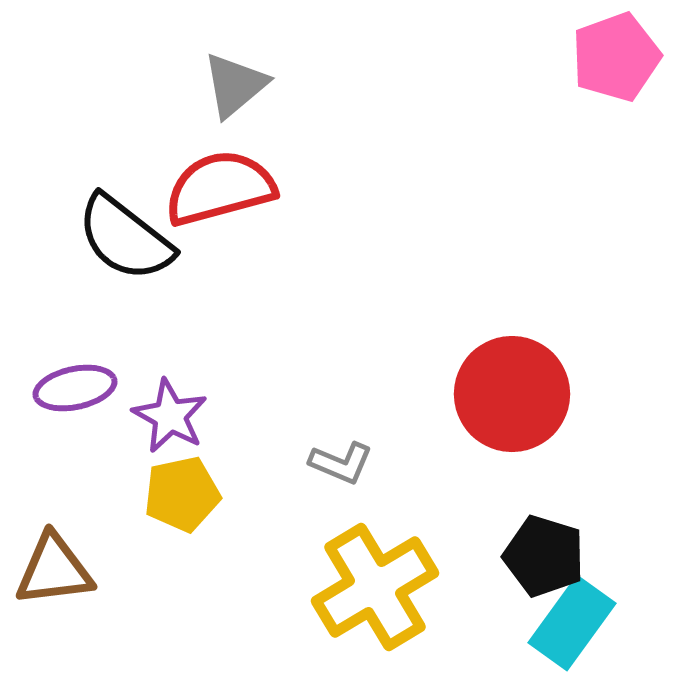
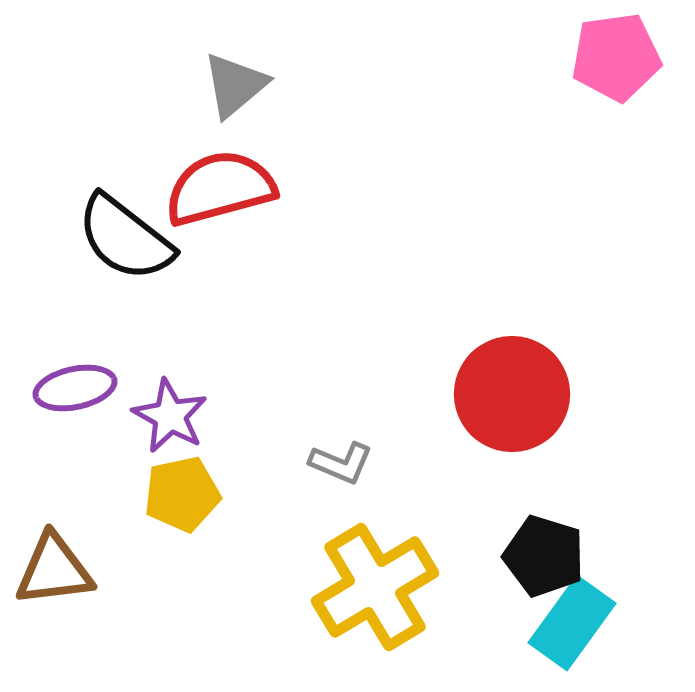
pink pentagon: rotated 12 degrees clockwise
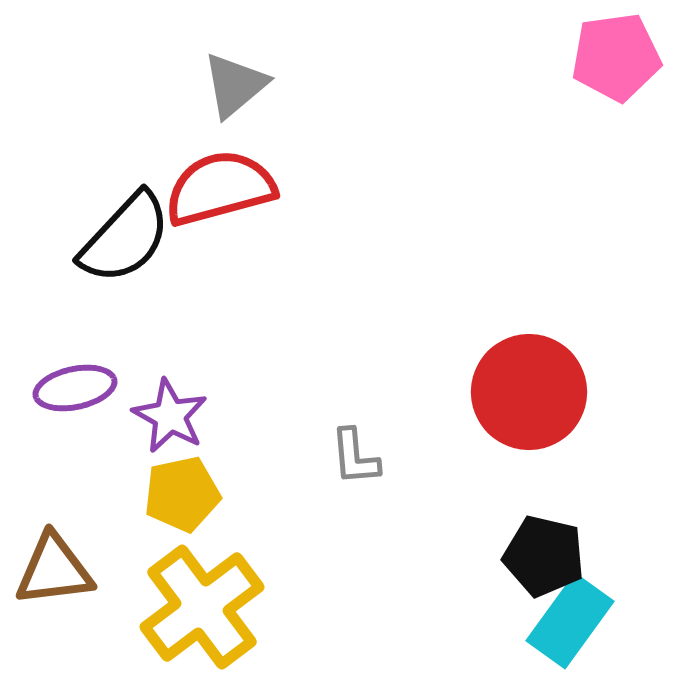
black semicircle: rotated 85 degrees counterclockwise
red circle: moved 17 px right, 2 px up
gray L-shape: moved 14 px right, 6 px up; rotated 62 degrees clockwise
black pentagon: rotated 4 degrees counterclockwise
yellow cross: moved 173 px left, 20 px down; rotated 6 degrees counterclockwise
cyan rectangle: moved 2 px left, 2 px up
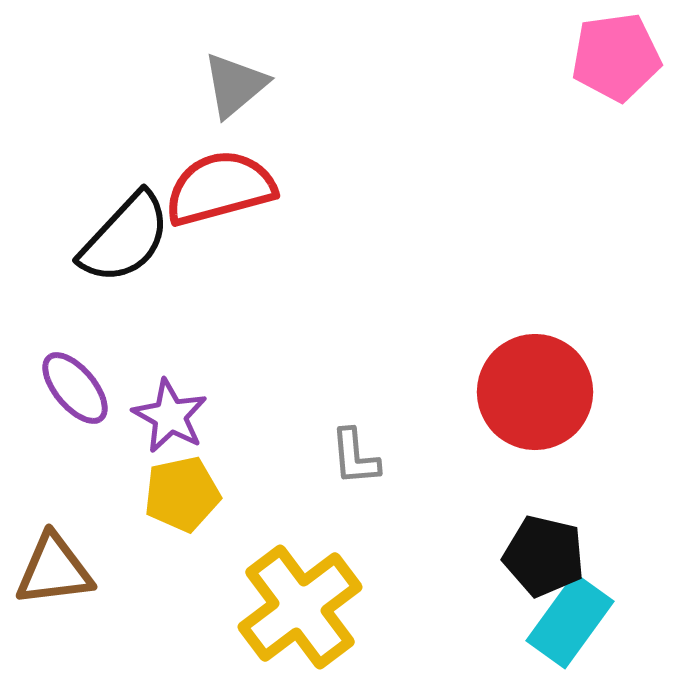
purple ellipse: rotated 62 degrees clockwise
red circle: moved 6 px right
yellow cross: moved 98 px right
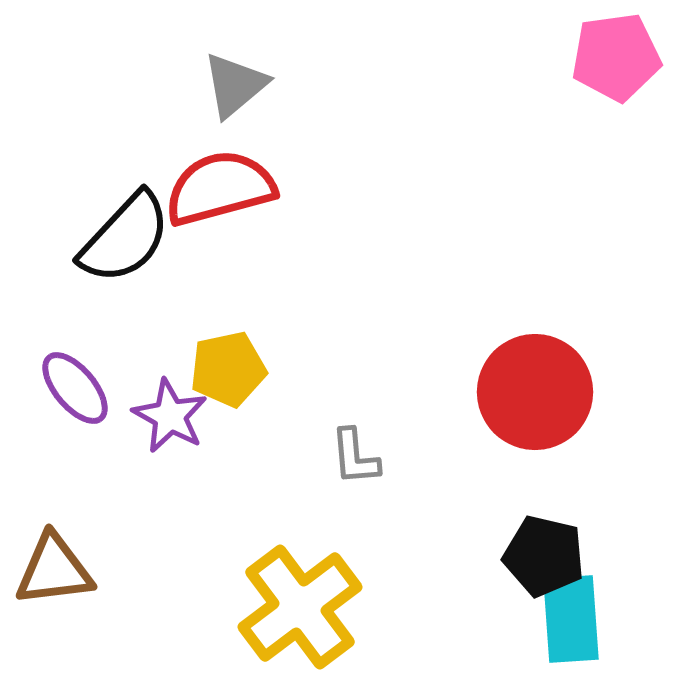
yellow pentagon: moved 46 px right, 125 px up
cyan rectangle: moved 1 px right, 2 px up; rotated 40 degrees counterclockwise
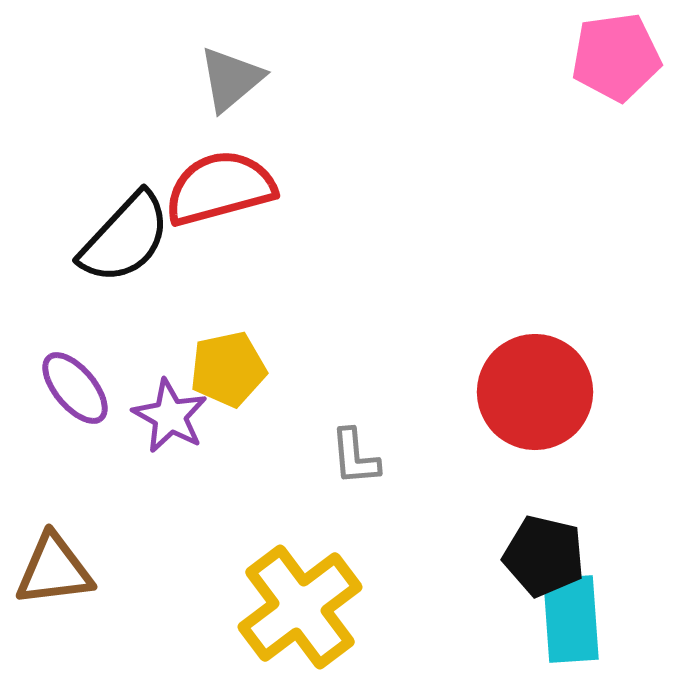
gray triangle: moved 4 px left, 6 px up
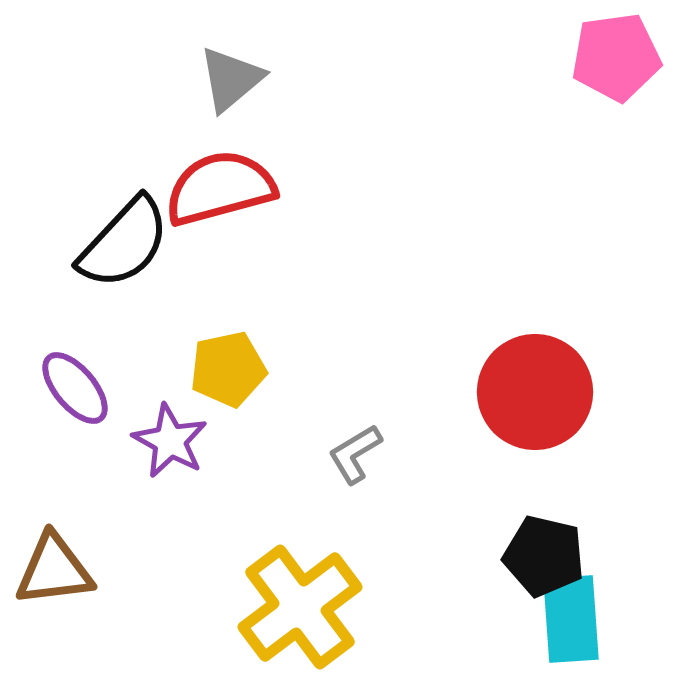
black semicircle: moved 1 px left, 5 px down
purple star: moved 25 px down
gray L-shape: moved 3 px up; rotated 64 degrees clockwise
